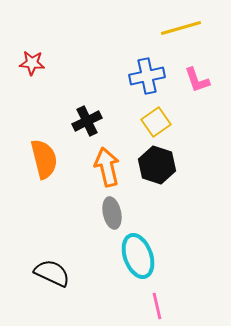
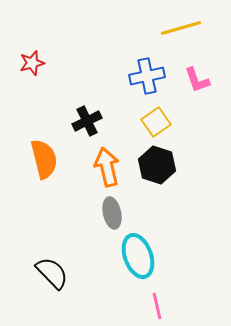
red star: rotated 20 degrees counterclockwise
black semicircle: rotated 21 degrees clockwise
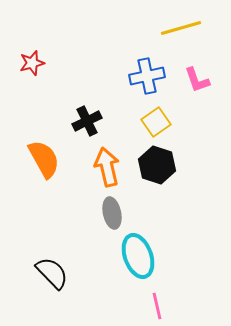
orange semicircle: rotated 15 degrees counterclockwise
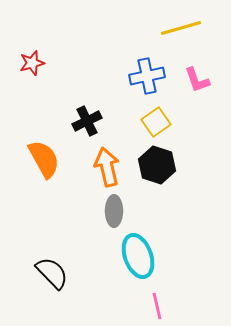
gray ellipse: moved 2 px right, 2 px up; rotated 12 degrees clockwise
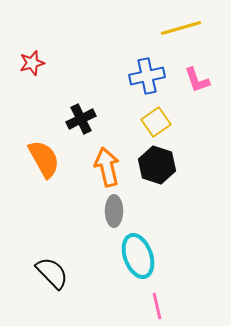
black cross: moved 6 px left, 2 px up
